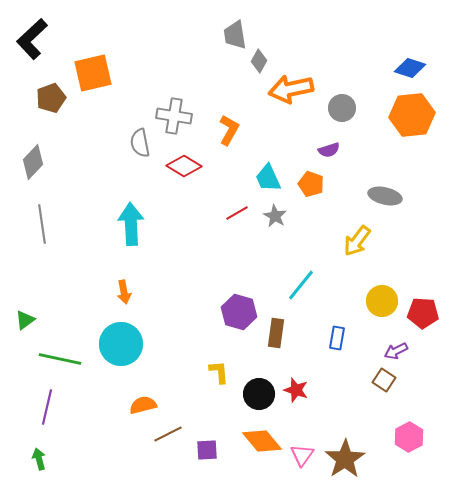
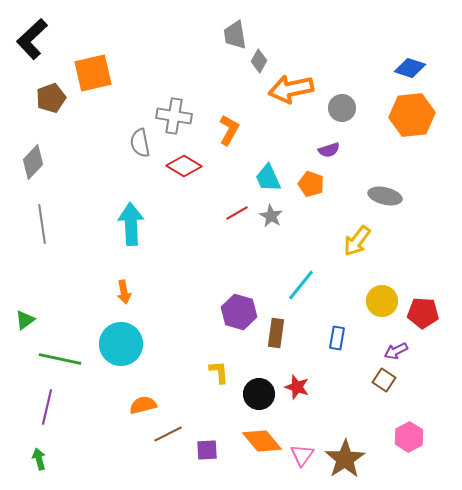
gray star at (275, 216): moved 4 px left
red star at (296, 390): moved 1 px right, 3 px up
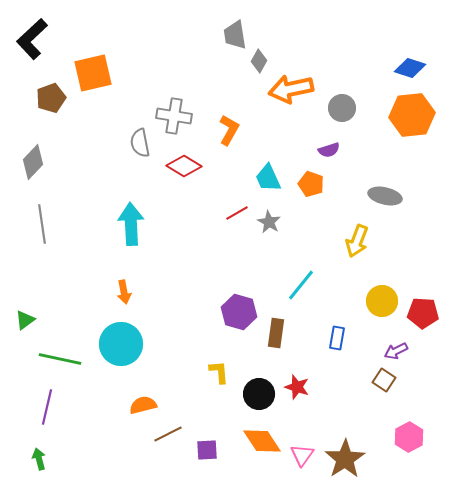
gray star at (271, 216): moved 2 px left, 6 px down
yellow arrow at (357, 241): rotated 16 degrees counterclockwise
orange diamond at (262, 441): rotated 6 degrees clockwise
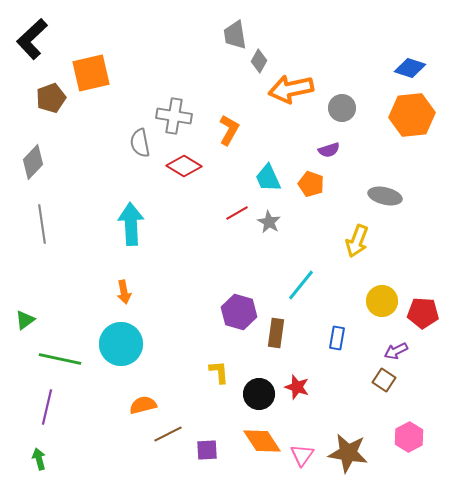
orange square at (93, 73): moved 2 px left
brown star at (345, 459): moved 3 px right, 6 px up; rotated 30 degrees counterclockwise
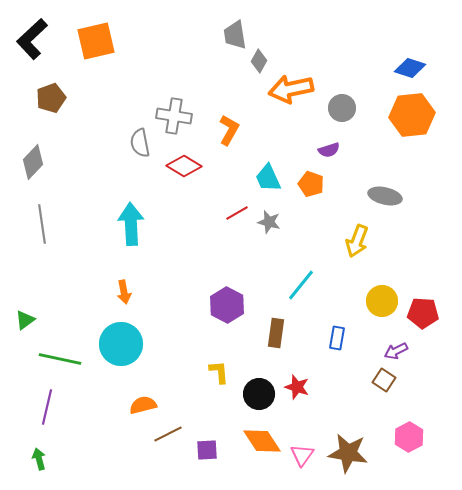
orange square at (91, 73): moved 5 px right, 32 px up
gray star at (269, 222): rotated 15 degrees counterclockwise
purple hexagon at (239, 312): moved 12 px left, 7 px up; rotated 12 degrees clockwise
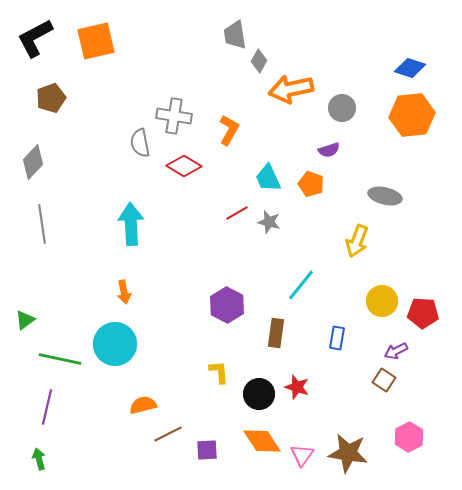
black L-shape at (32, 39): moved 3 px right, 1 px up; rotated 15 degrees clockwise
cyan circle at (121, 344): moved 6 px left
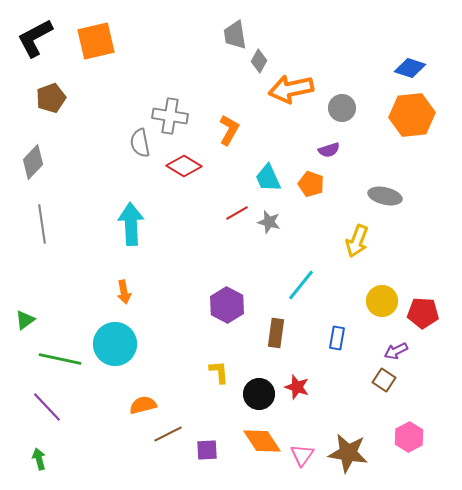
gray cross at (174, 116): moved 4 px left
purple line at (47, 407): rotated 56 degrees counterclockwise
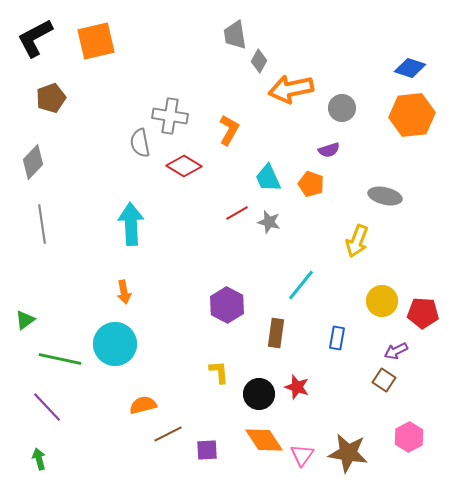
orange diamond at (262, 441): moved 2 px right, 1 px up
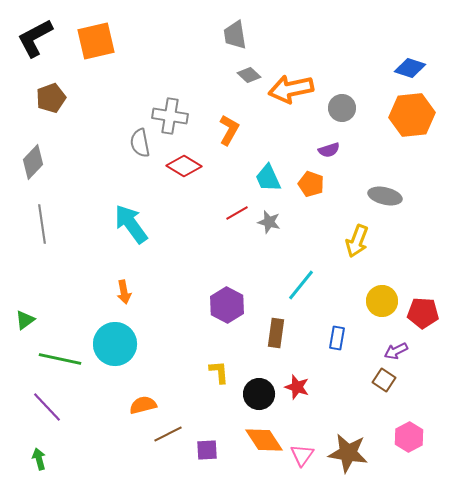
gray diamond at (259, 61): moved 10 px left, 14 px down; rotated 75 degrees counterclockwise
cyan arrow at (131, 224): rotated 33 degrees counterclockwise
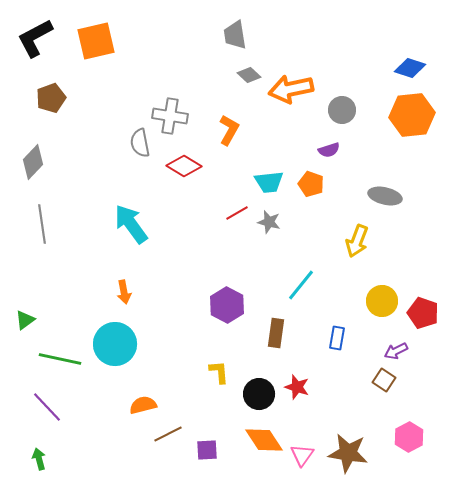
gray circle at (342, 108): moved 2 px down
cyan trapezoid at (268, 178): moved 1 px right, 4 px down; rotated 72 degrees counterclockwise
red pentagon at (423, 313): rotated 16 degrees clockwise
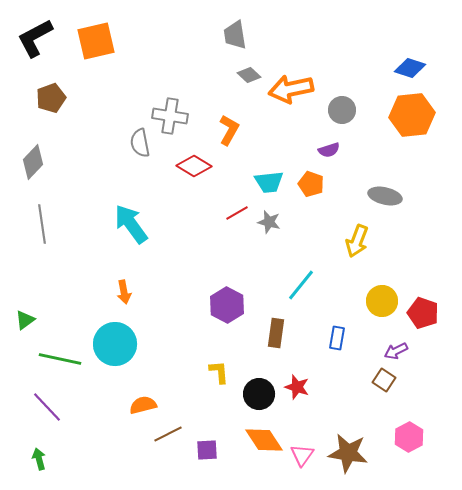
red diamond at (184, 166): moved 10 px right
